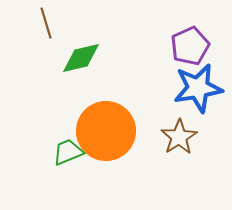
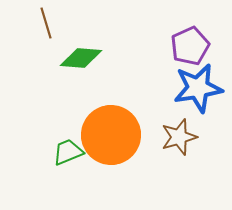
green diamond: rotated 18 degrees clockwise
orange circle: moved 5 px right, 4 px down
brown star: rotated 15 degrees clockwise
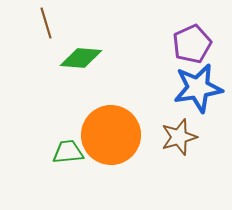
purple pentagon: moved 2 px right, 2 px up
green trapezoid: rotated 16 degrees clockwise
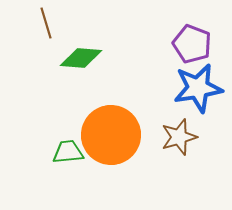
purple pentagon: rotated 27 degrees counterclockwise
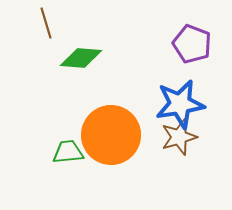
blue star: moved 18 px left, 16 px down
